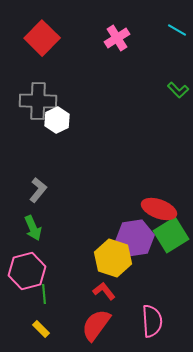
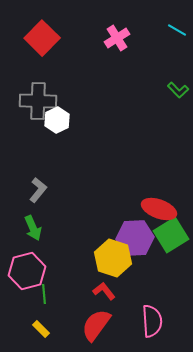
purple hexagon: rotated 6 degrees clockwise
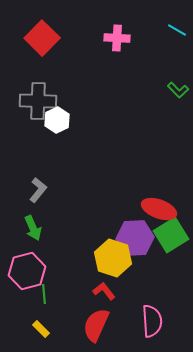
pink cross: rotated 35 degrees clockwise
red semicircle: rotated 12 degrees counterclockwise
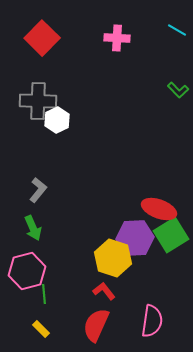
pink semicircle: rotated 12 degrees clockwise
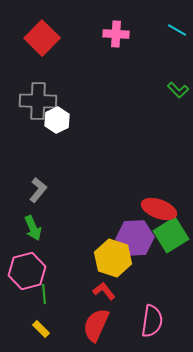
pink cross: moved 1 px left, 4 px up
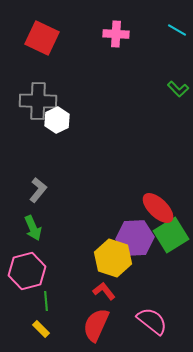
red square: rotated 20 degrees counterclockwise
green L-shape: moved 1 px up
red ellipse: moved 1 px left, 1 px up; rotated 24 degrees clockwise
green line: moved 2 px right, 7 px down
pink semicircle: rotated 60 degrees counterclockwise
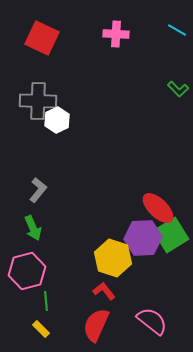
purple hexagon: moved 8 px right
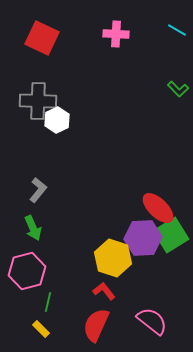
green line: moved 2 px right, 1 px down; rotated 18 degrees clockwise
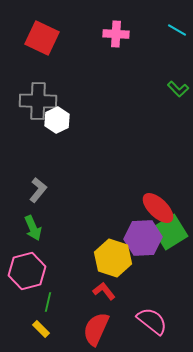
green square: moved 1 px left, 3 px up
red semicircle: moved 4 px down
